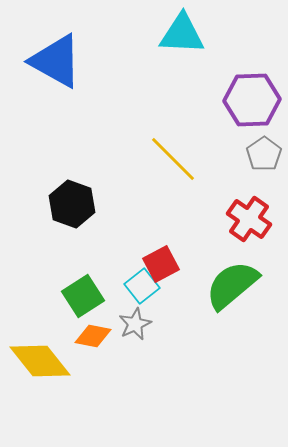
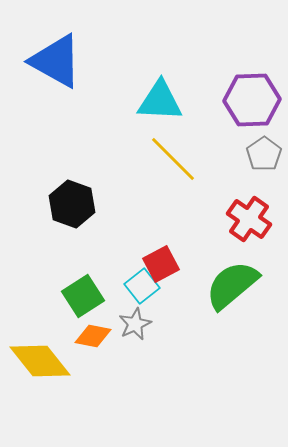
cyan triangle: moved 22 px left, 67 px down
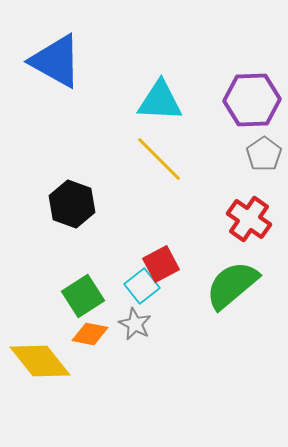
yellow line: moved 14 px left
gray star: rotated 20 degrees counterclockwise
orange diamond: moved 3 px left, 2 px up
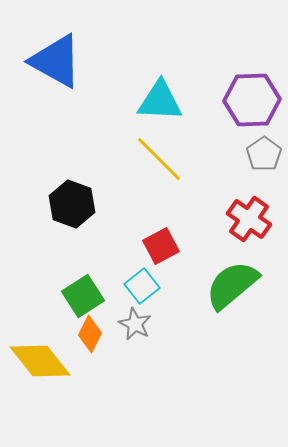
red square: moved 18 px up
orange diamond: rotated 75 degrees counterclockwise
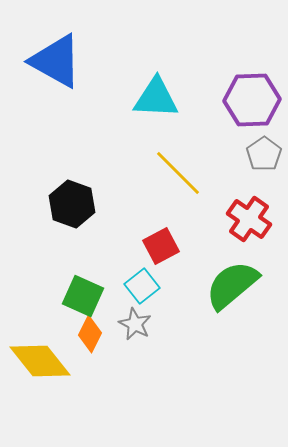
cyan triangle: moved 4 px left, 3 px up
yellow line: moved 19 px right, 14 px down
green square: rotated 33 degrees counterclockwise
